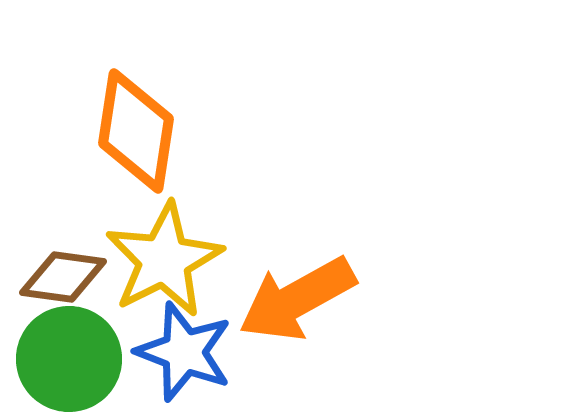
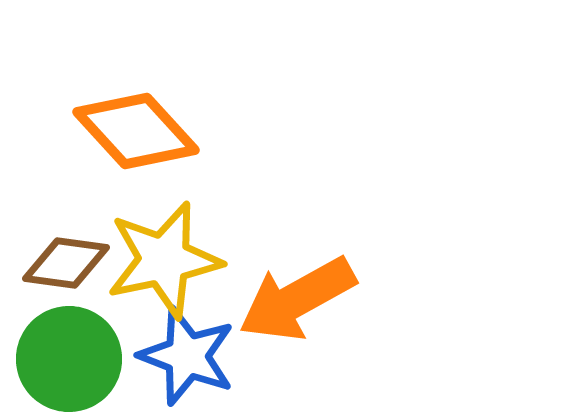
orange diamond: rotated 51 degrees counterclockwise
yellow star: rotated 15 degrees clockwise
brown diamond: moved 3 px right, 14 px up
blue star: moved 3 px right, 4 px down
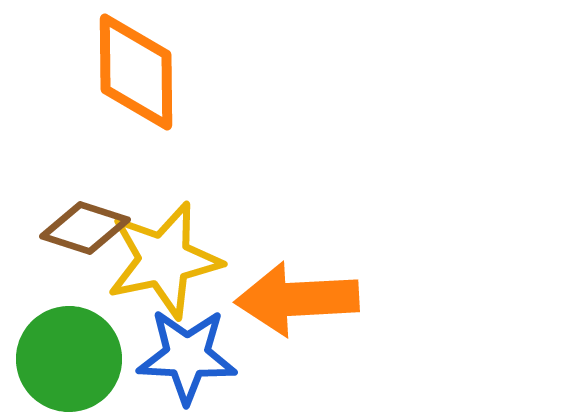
orange diamond: moved 59 px up; rotated 42 degrees clockwise
brown diamond: moved 19 px right, 35 px up; rotated 10 degrees clockwise
orange arrow: rotated 26 degrees clockwise
blue star: rotated 18 degrees counterclockwise
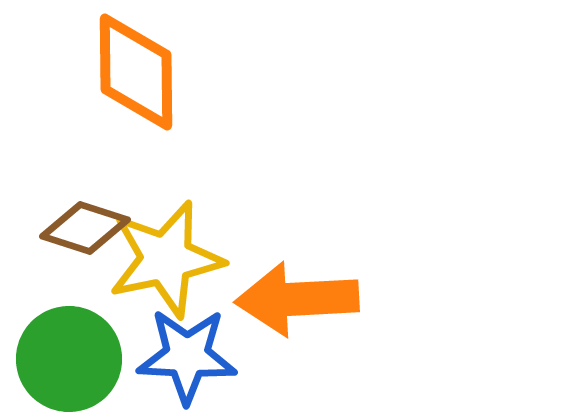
yellow star: moved 2 px right, 1 px up
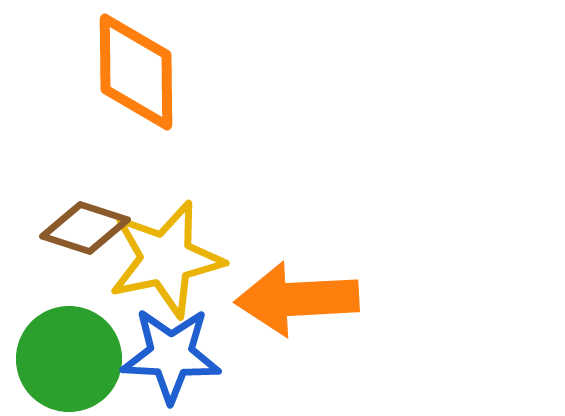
blue star: moved 16 px left, 1 px up
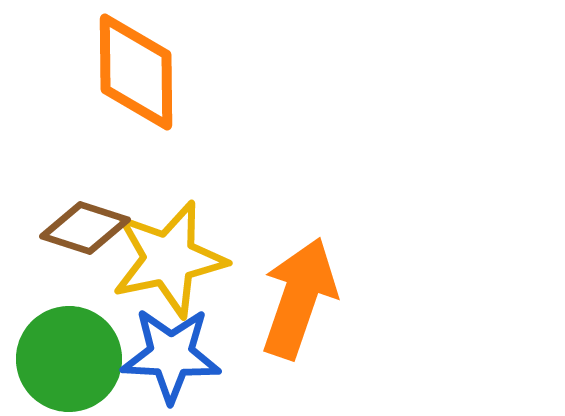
yellow star: moved 3 px right
orange arrow: moved 2 px right, 1 px up; rotated 112 degrees clockwise
